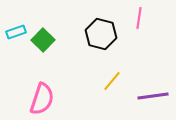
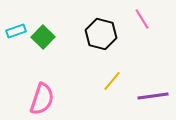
pink line: moved 3 px right, 1 px down; rotated 40 degrees counterclockwise
cyan rectangle: moved 1 px up
green square: moved 3 px up
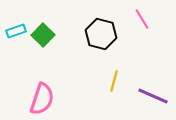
green square: moved 2 px up
yellow line: moved 2 px right; rotated 25 degrees counterclockwise
purple line: rotated 32 degrees clockwise
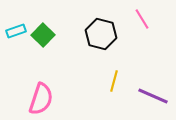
pink semicircle: moved 1 px left
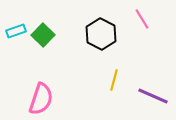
black hexagon: rotated 12 degrees clockwise
yellow line: moved 1 px up
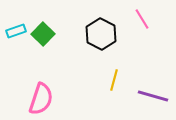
green square: moved 1 px up
purple line: rotated 8 degrees counterclockwise
